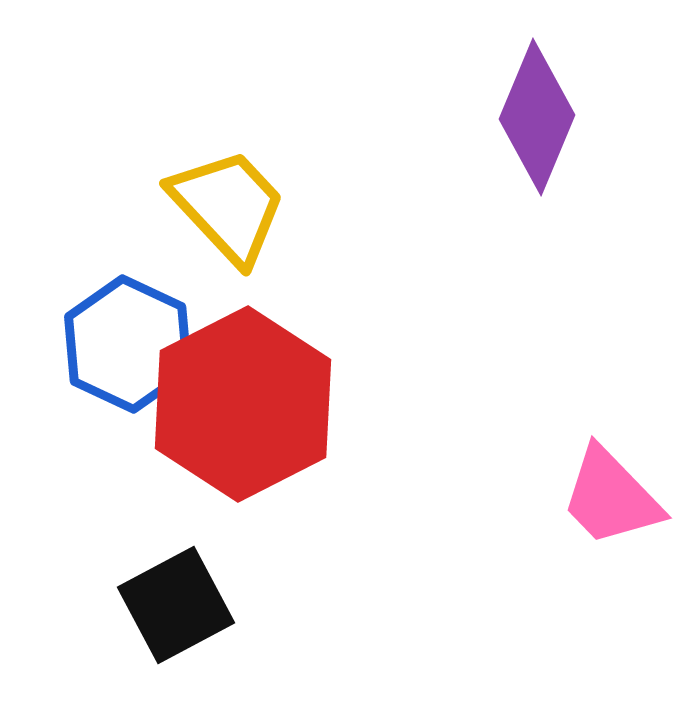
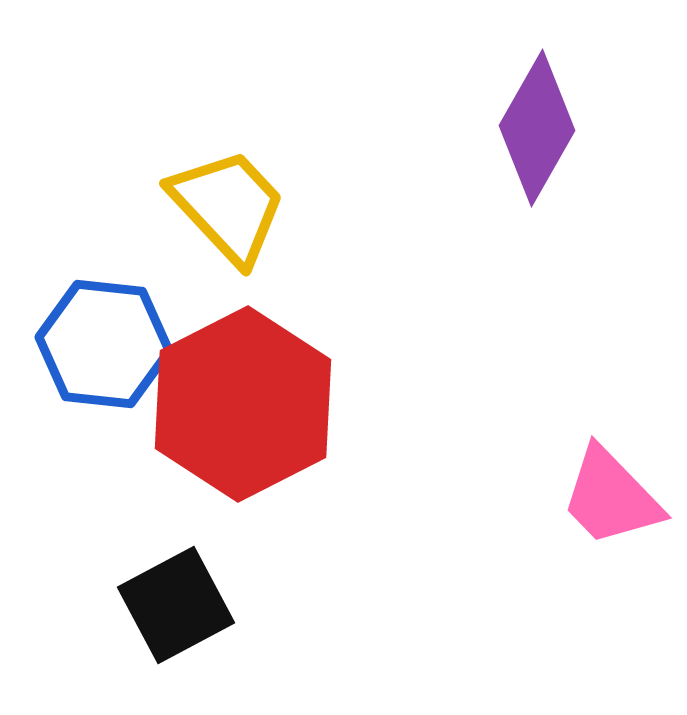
purple diamond: moved 11 px down; rotated 7 degrees clockwise
blue hexagon: moved 24 px left; rotated 19 degrees counterclockwise
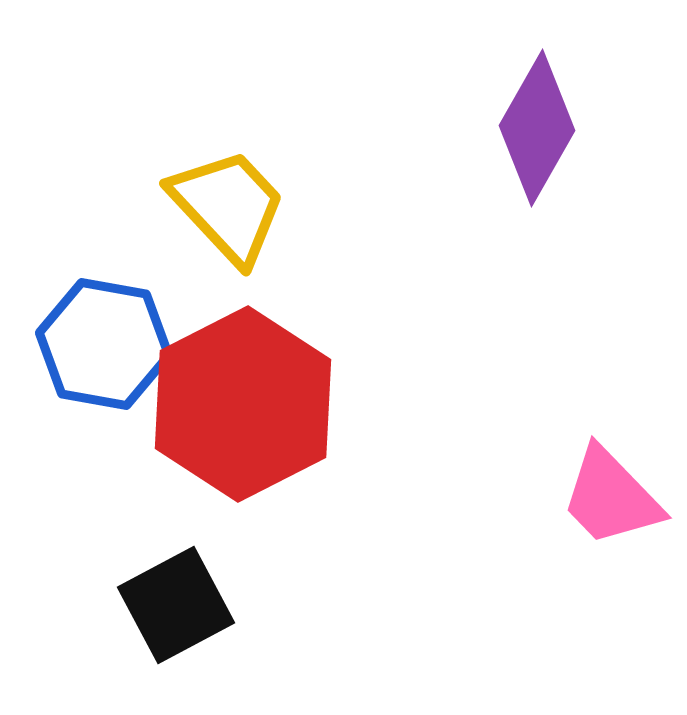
blue hexagon: rotated 4 degrees clockwise
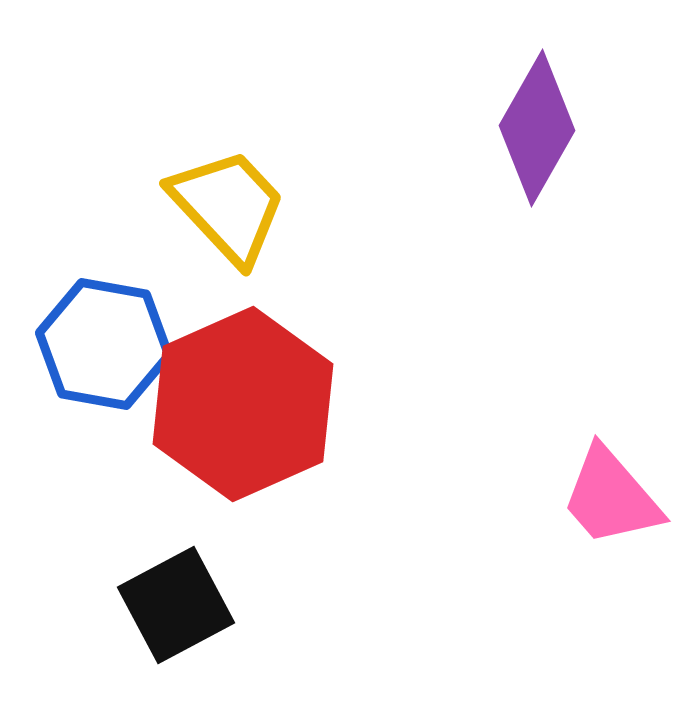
red hexagon: rotated 3 degrees clockwise
pink trapezoid: rotated 3 degrees clockwise
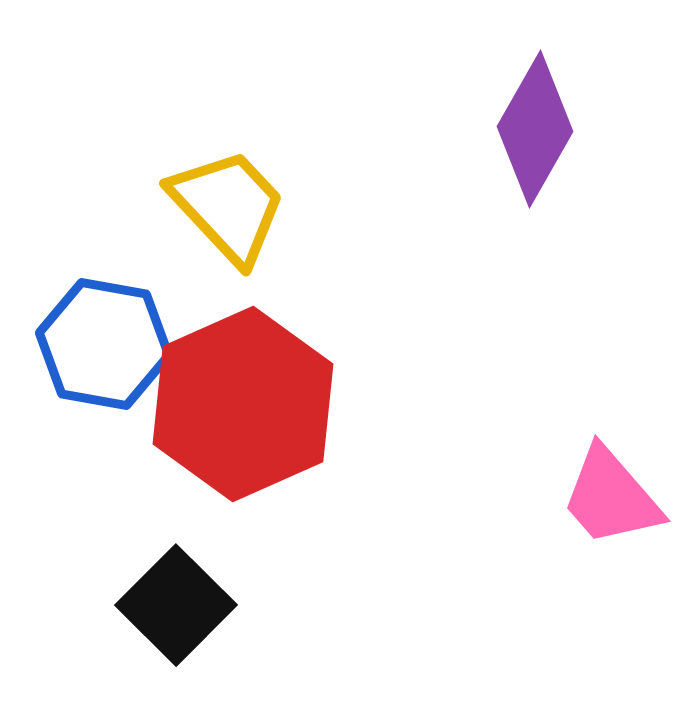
purple diamond: moved 2 px left, 1 px down
black square: rotated 17 degrees counterclockwise
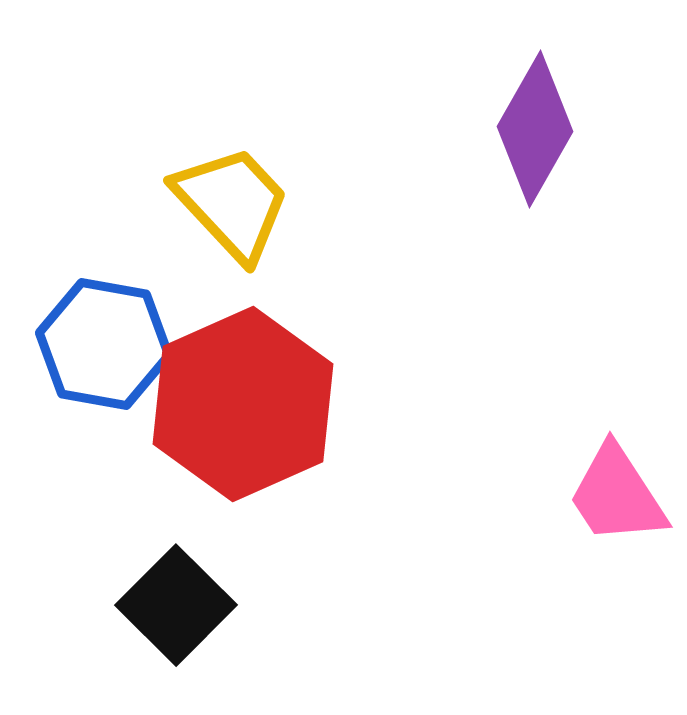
yellow trapezoid: moved 4 px right, 3 px up
pink trapezoid: moved 6 px right, 2 px up; rotated 8 degrees clockwise
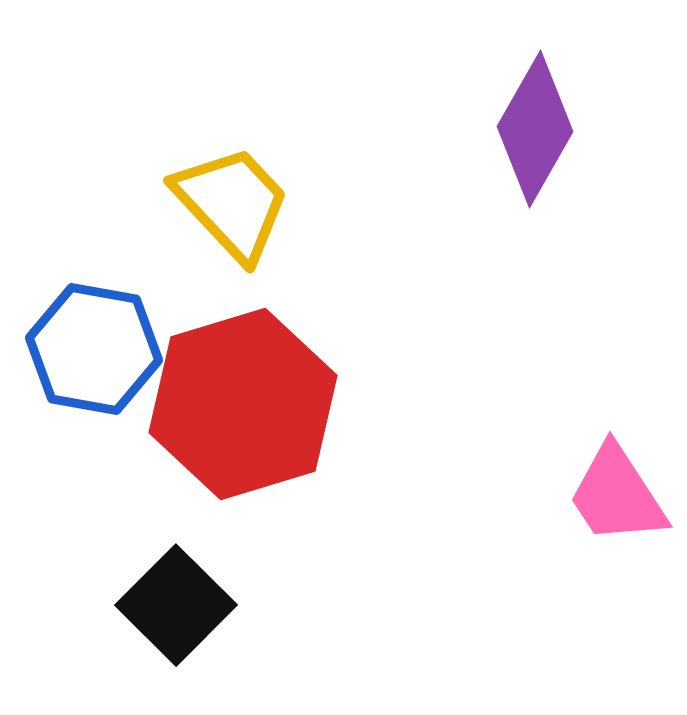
blue hexagon: moved 10 px left, 5 px down
red hexagon: rotated 7 degrees clockwise
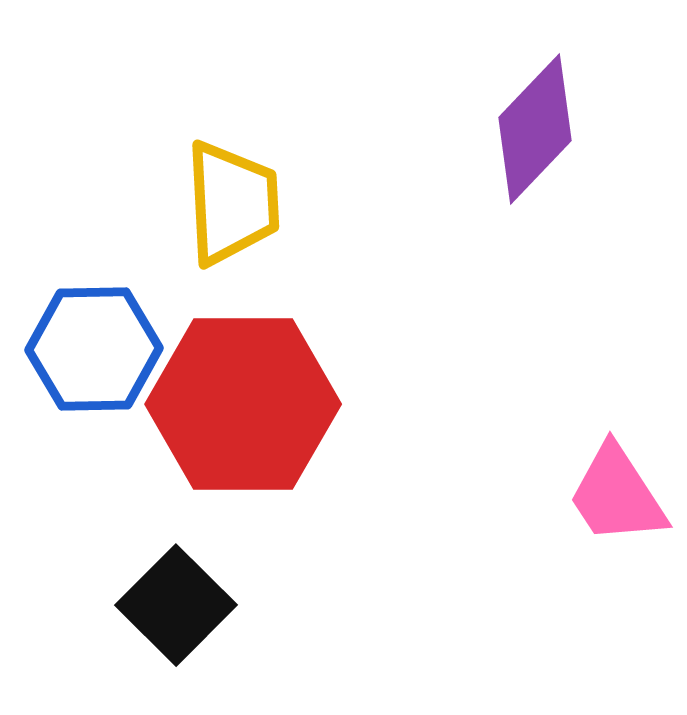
purple diamond: rotated 14 degrees clockwise
yellow trapezoid: rotated 40 degrees clockwise
blue hexagon: rotated 11 degrees counterclockwise
red hexagon: rotated 17 degrees clockwise
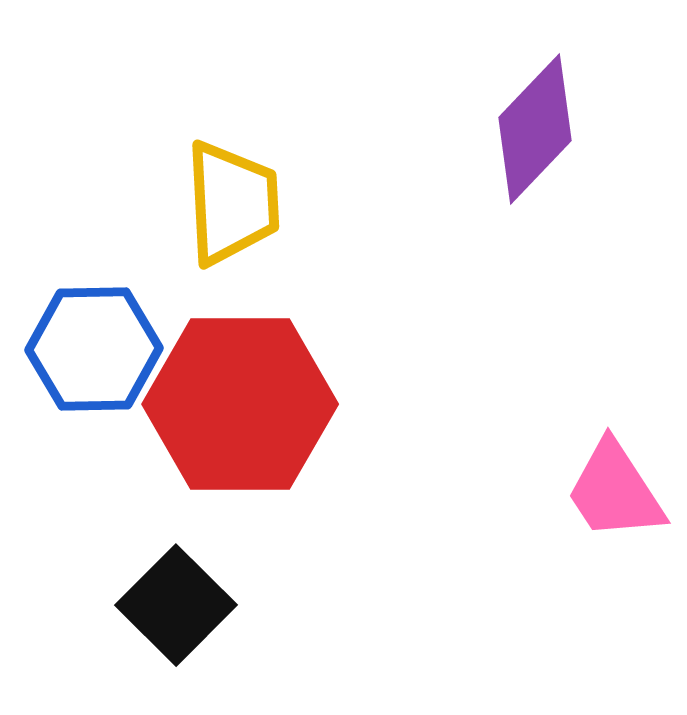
red hexagon: moved 3 px left
pink trapezoid: moved 2 px left, 4 px up
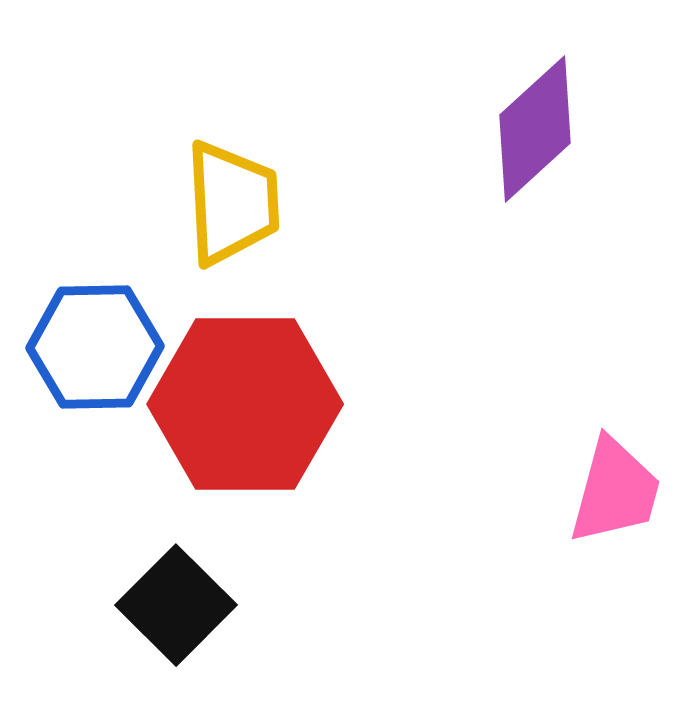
purple diamond: rotated 4 degrees clockwise
blue hexagon: moved 1 px right, 2 px up
red hexagon: moved 5 px right
pink trapezoid: rotated 132 degrees counterclockwise
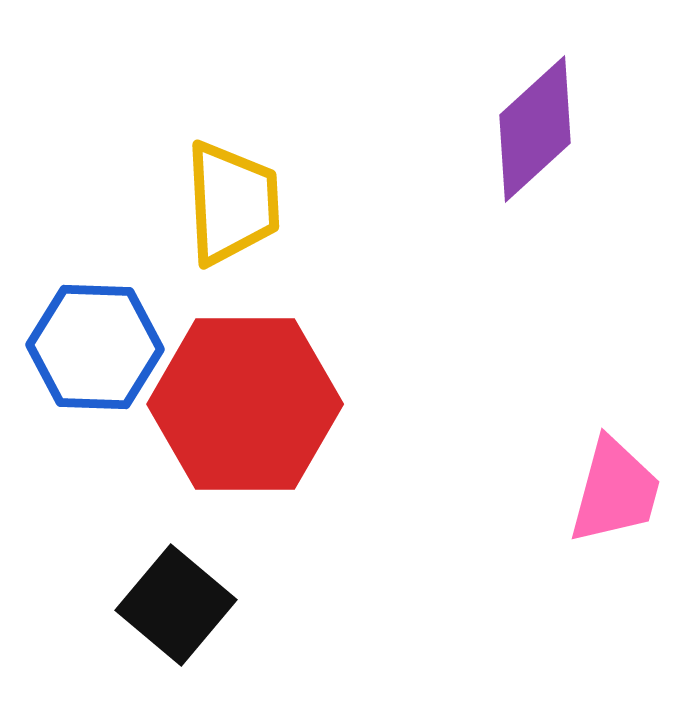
blue hexagon: rotated 3 degrees clockwise
black square: rotated 5 degrees counterclockwise
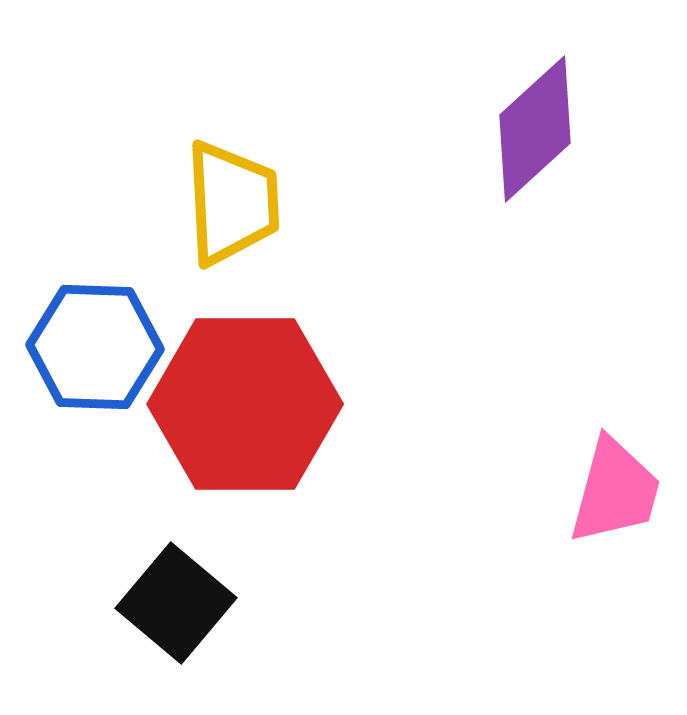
black square: moved 2 px up
